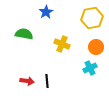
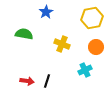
cyan cross: moved 5 px left, 2 px down
black line: rotated 24 degrees clockwise
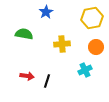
yellow cross: rotated 28 degrees counterclockwise
red arrow: moved 5 px up
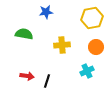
blue star: rotated 24 degrees clockwise
yellow cross: moved 1 px down
cyan cross: moved 2 px right, 1 px down
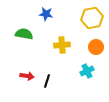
blue star: moved 2 px down; rotated 16 degrees clockwise
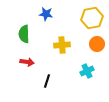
green semicircle: rotated 102 degrees counterclockwise
orange circle: moved 1 px right, 3 px up
red arrow: moved 14 px up
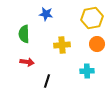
cyan cross: rotated 24 degrees clockwise
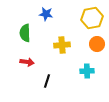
green semicircle: moved 1 px right, 1 px up
